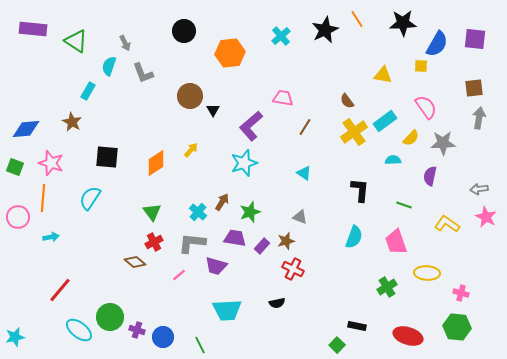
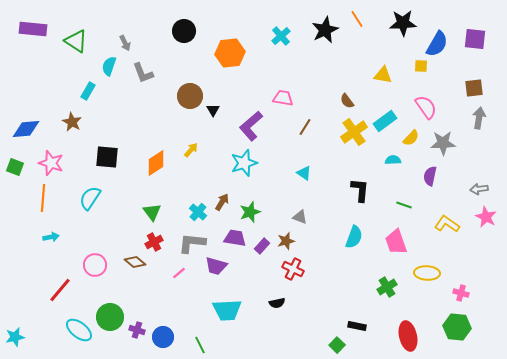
pink circle at (18, 217): moved 77 px right, 48 px down
pink line at (179, 275): moved 2 px up
red ellipse at (408, 336): rotated 60 degrees clockwise
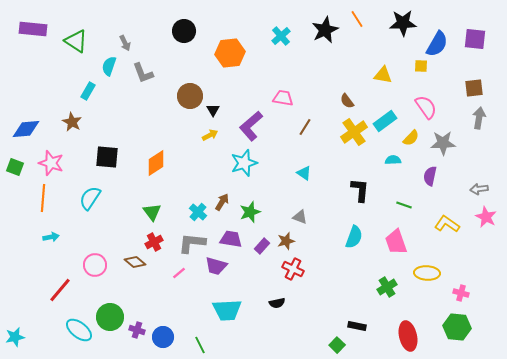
yellow arrow at (191, 150): moved 19 px right, 15 px up; rotated 21 degrees clockwise
purple trapezoid at (235, 238): moved 4 px left, 1 px down
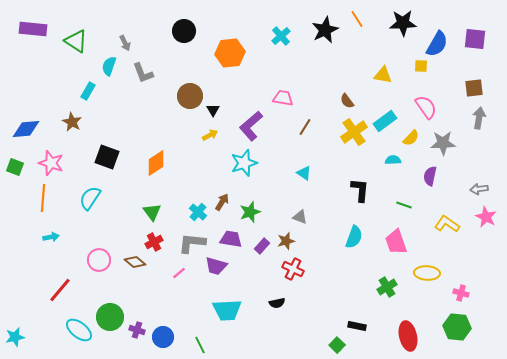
black square at (107, 157): rotated 15 degrees clockwise
pink circle at (95, 265): moved 4 px right, 5 px up
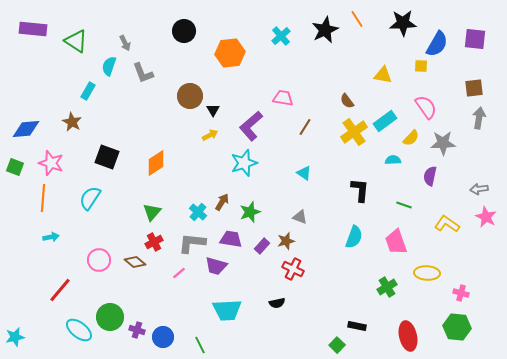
green triangle at (152, 212): rotated 18 degrees clockwise
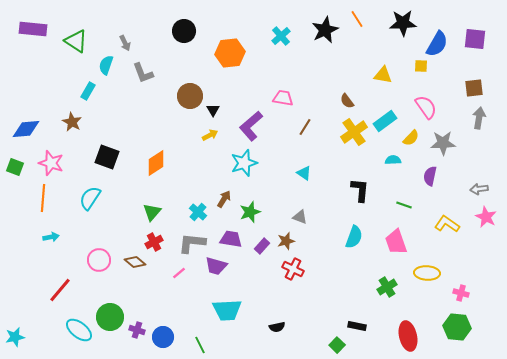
cyan semicircle at (109, 66): moved 3 px left, 1 px up
brown arrow at (222, 202): moved 2 px right, 3 px up
black semicircle at (277, 303): moved 24 px down
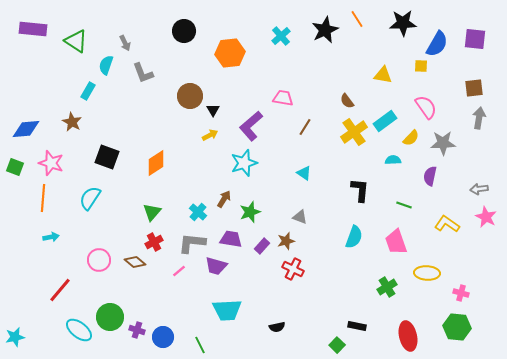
pink line at (179, 273): moved 2 px up
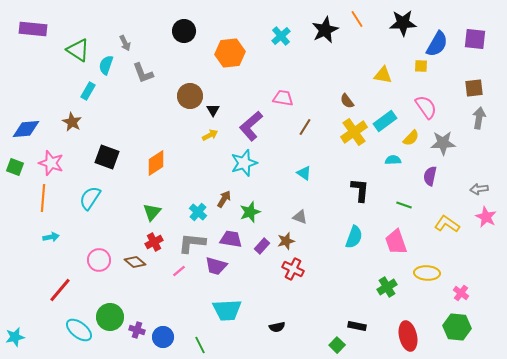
green triangle at (76, 41): moved 2 px right, 9 px down
pink cross at (461, 293): rotated 21 degrees clockwise
